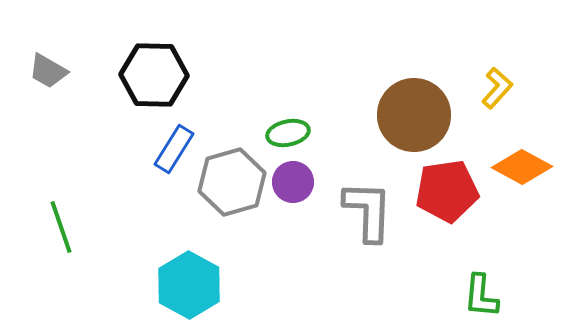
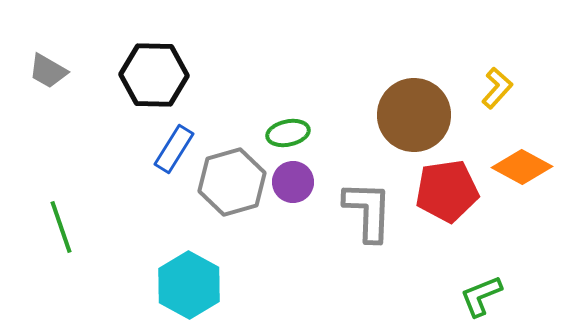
green L-shape: rotated 63 degrees clockwise
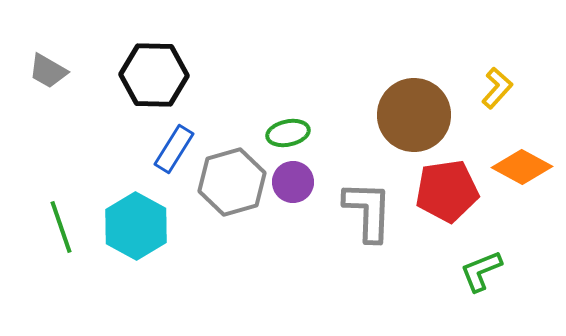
cyan hexagon: moved 53 px left, 59 px up
green L-shape: moved 25 px up
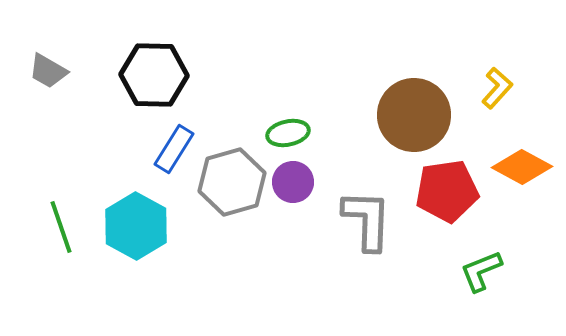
gray L-shape: moved 1 px left, 9 px down
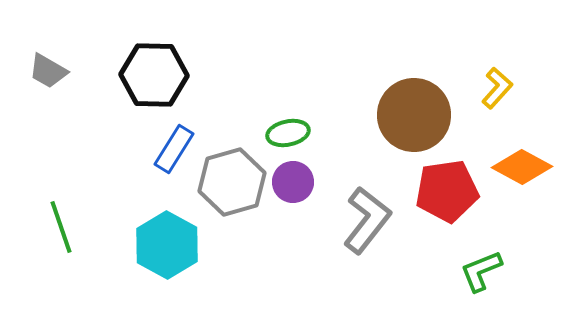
gray L-shape: rotated 36 degrees clockwise
cyan hexagon: moved 31 px right, 19 px down
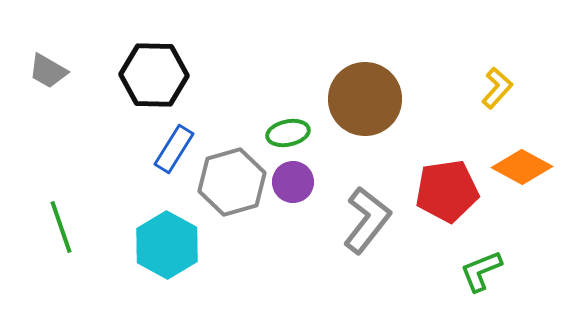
brown circle: moved 49 px left, 16 px up
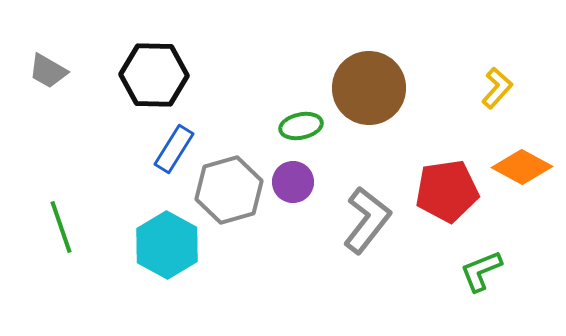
brown circle: moved 4 px right, 11 px up
green ellipse: moved 13 px right, 7 px up
gray hexagon: moved 3 px left, 8 px down
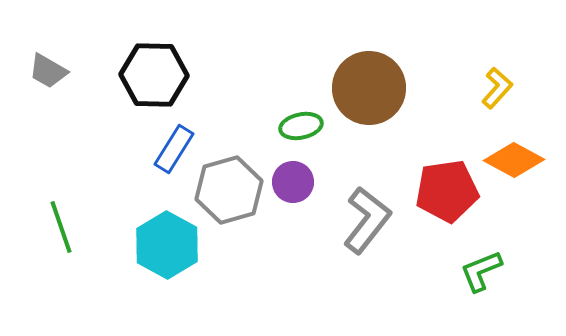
orange diamond: moved 8 px left, 7 px up
